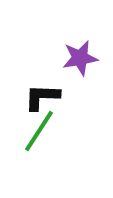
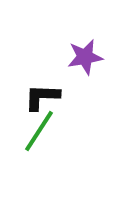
purple star: moved 5 px right, 1 px up
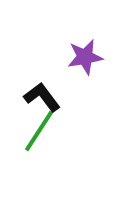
black L-shape: rotated 51 degrees clockwise
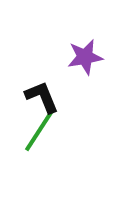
black L-shape: rotated 15 degrees clockwise
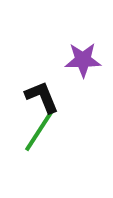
purple star: moved 2 px left, 3 px down; rotated 9 degrees clockwise
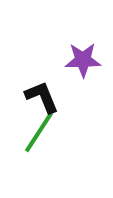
green line: moved 1 px down
